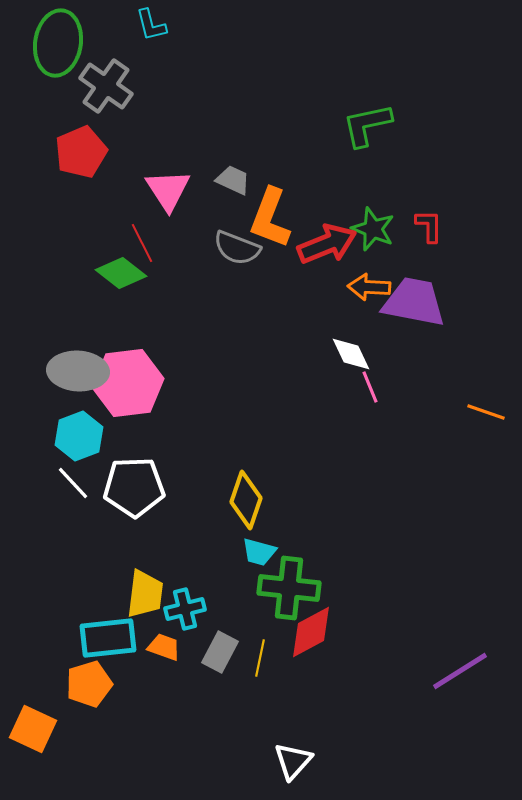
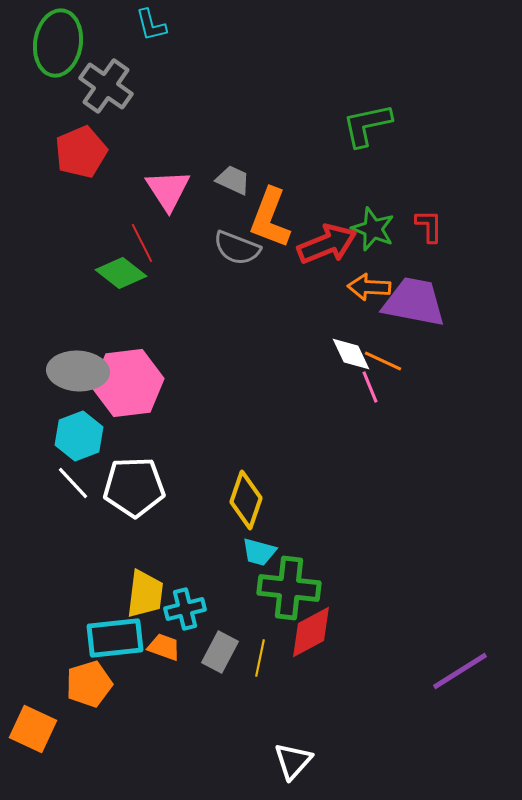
orange line: moved 103 px left, 51 px up; rotated 6 degrees clockwise
cyan rectangle: moved 7 px right
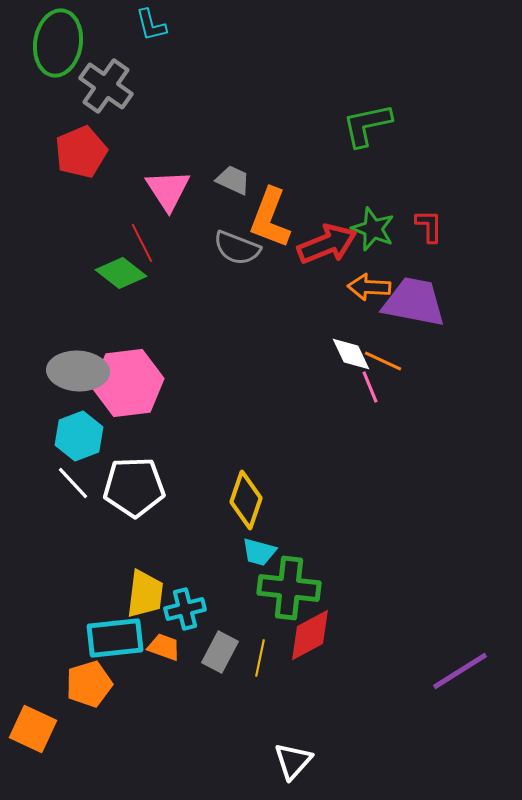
red diamond: moved 1 px left, 3 px down
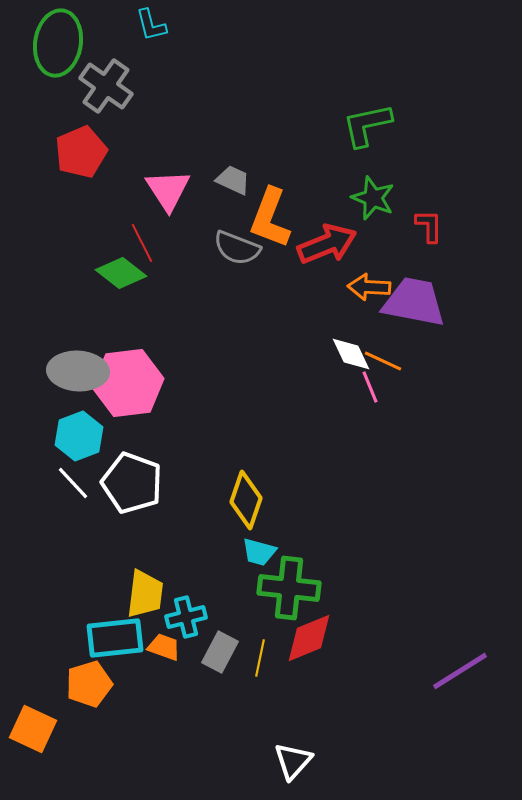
green star: moved 31 px up
white pentagon: moved 2 px left, 4 px up; rotated 22 degrees clockwise
cyan cross: moved 1 px right, 8 px down
red diamond: moved 1 px left, 3 px down; rotated 6 degrees clockwise
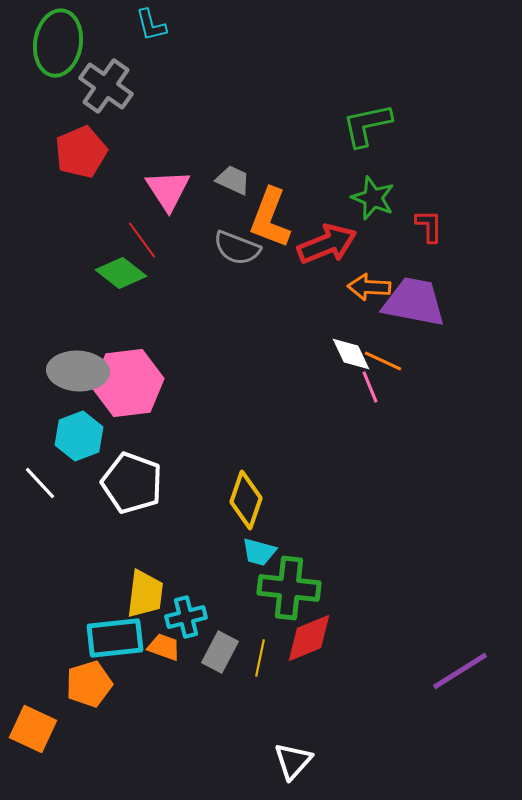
red line: moved 3 px up; rotated 9 degrees counterclockwise
white line: moved 33 px left
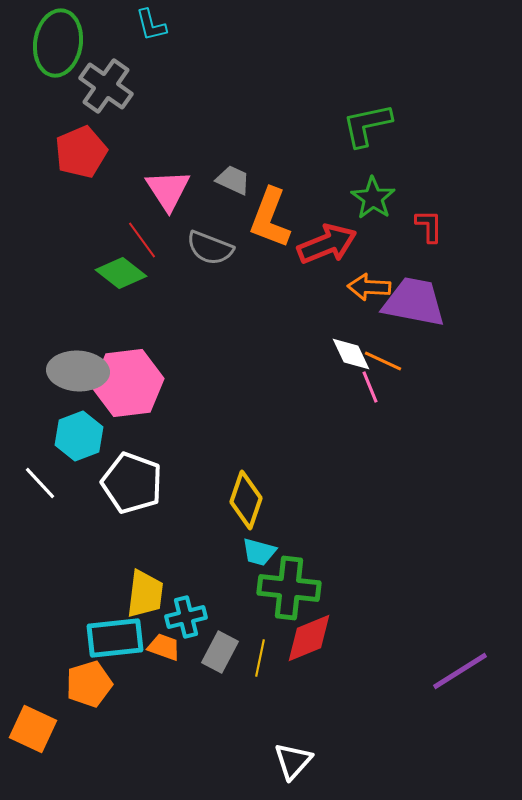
green star: rotated 12 degrees clockwise
gray semicircle: moved 27 px left
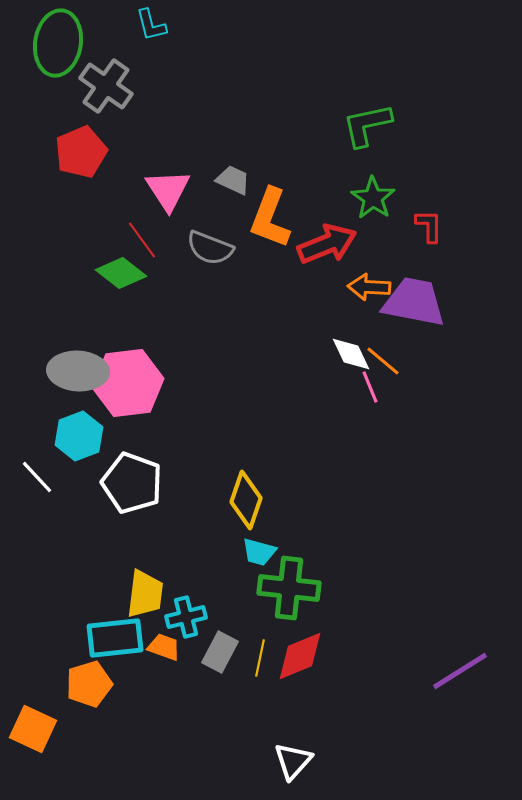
orange line: rotated 15 degrees clockwise
white line: moved 3 px left, 6 px up
red diamond: moved 9 px left, 18 px down
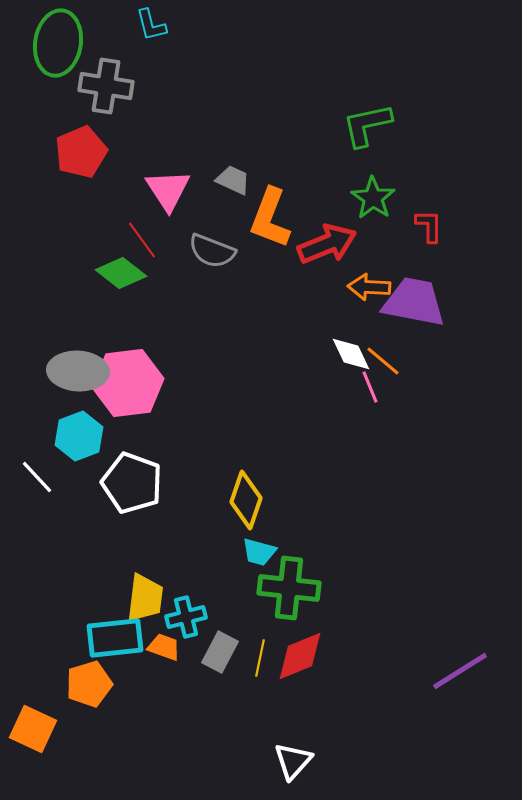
gray cross: rotated 26 degrees counterclockwise
gray semicircle: moved 2 px right, 3 px down
yellow trapezoid: moved 4 px down
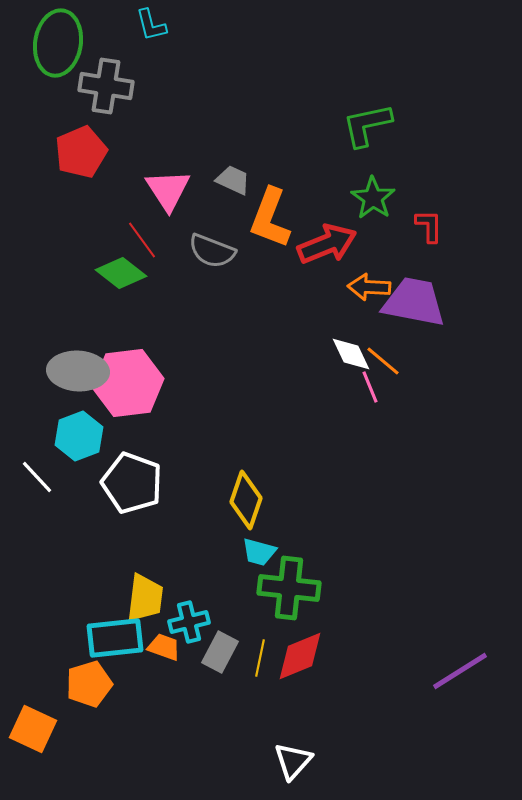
cyan cross: moved 3 px right, 5 px down
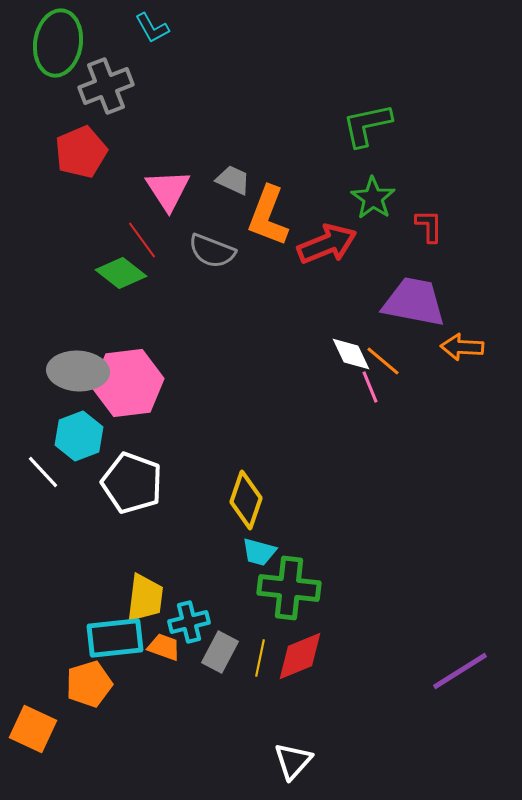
cyan L-shape: moved 1 px right, 3 px down; rotated 15 degrees counterclockwise
gray cross: rotated 30 degrees counterclockwise
orange L-shape: moved 2 px left, 2 px up
orange arrow: moved 93 px right, 60 px down
white line: moved 6 px right, 5 px up
